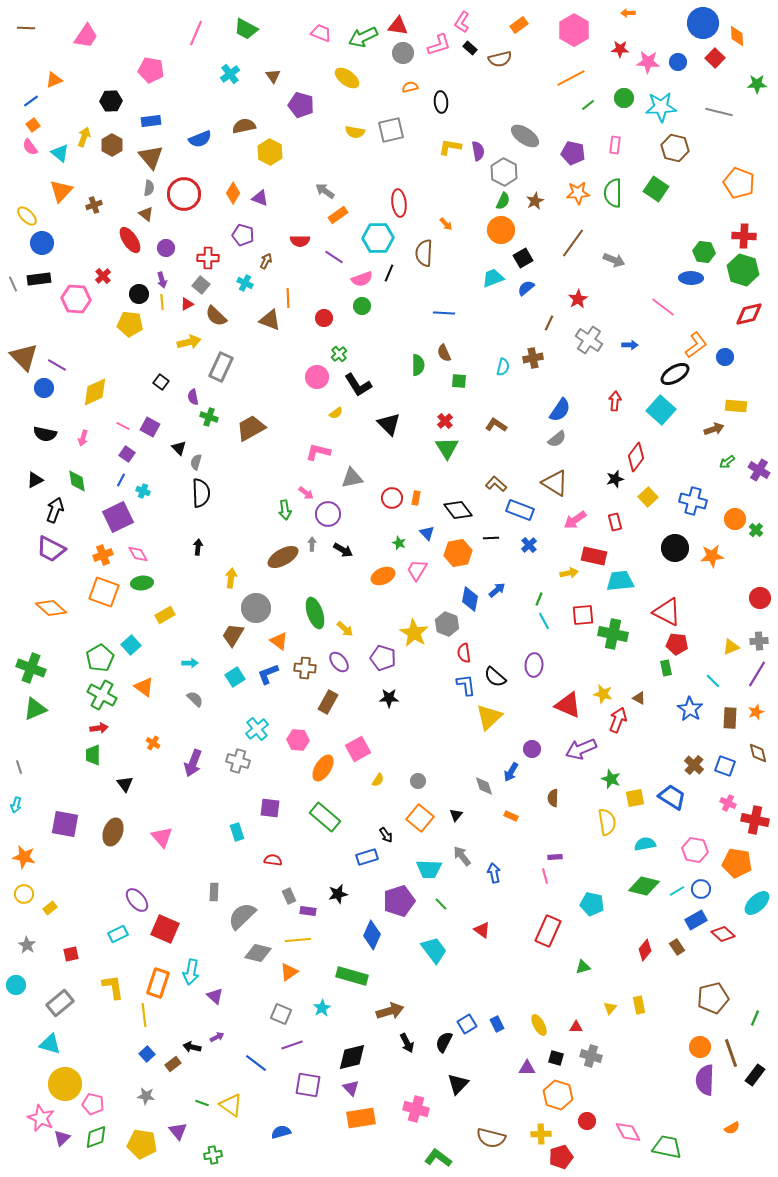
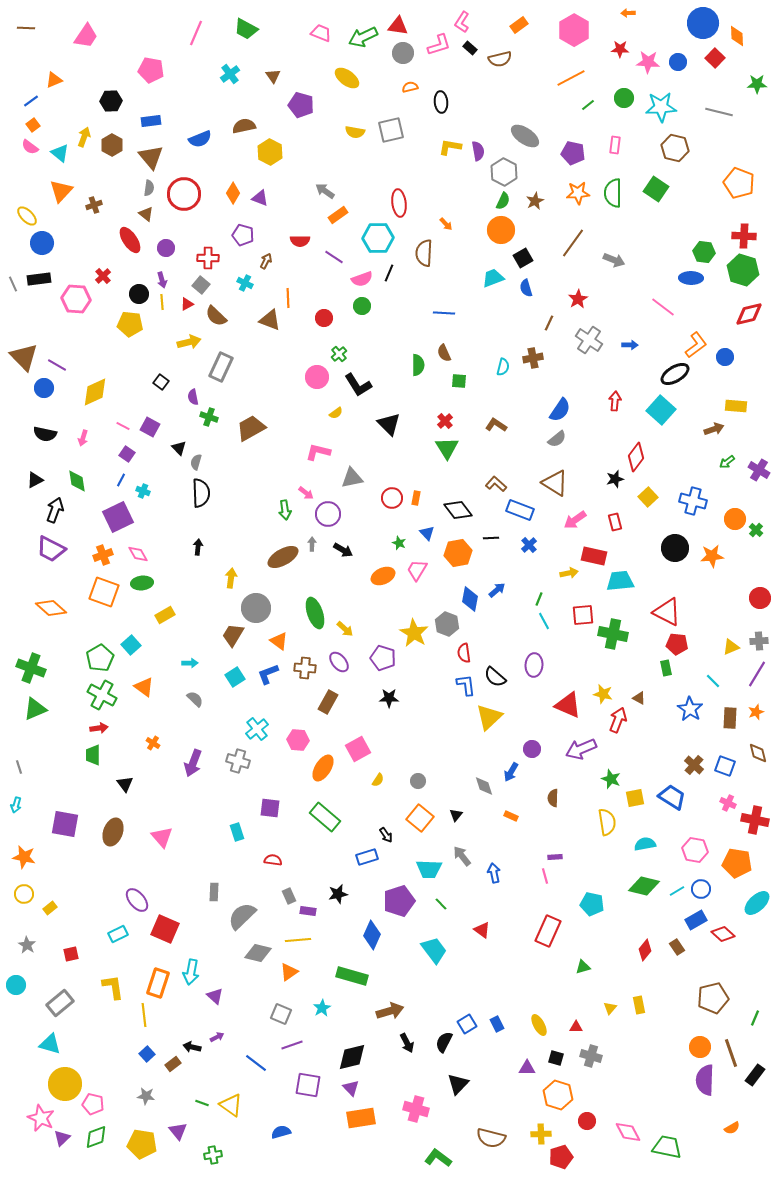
pink semicircle at (30, 147): rotated 18 degrees counterclockwise
blue semicircle at (526, 288): rotated 66 degrees counterclockwise
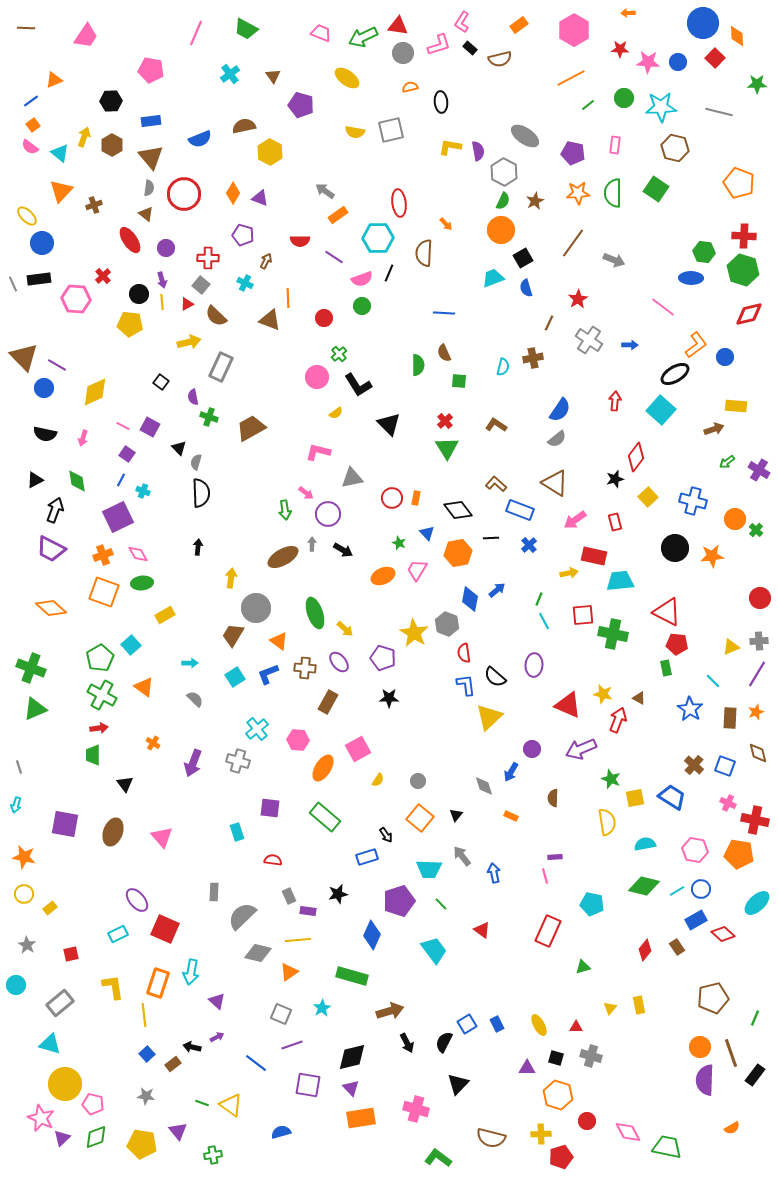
orange pentagon at (737, 863): moved 2 px right, 9 px up
purple triangle at (215, 996): moved 2 px right, 5 px down
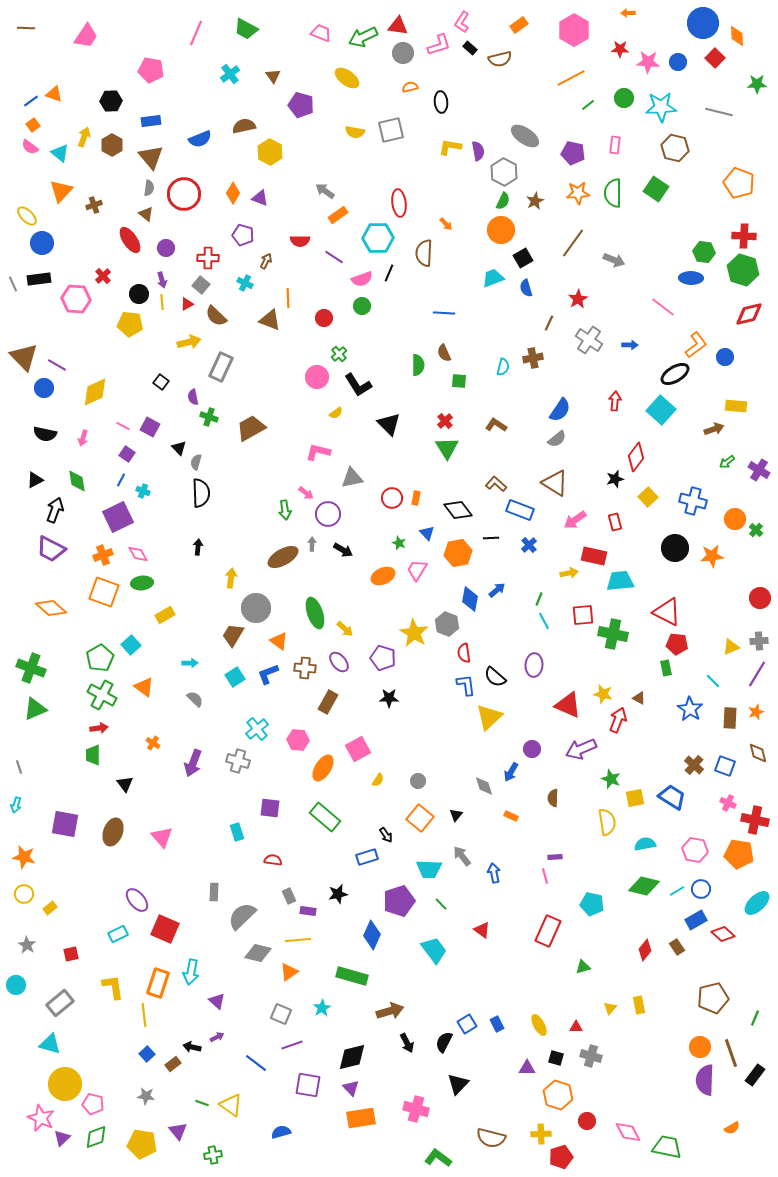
orange triangle at (54, 80): moved 14 px down; rotated 42 degrees clockwise
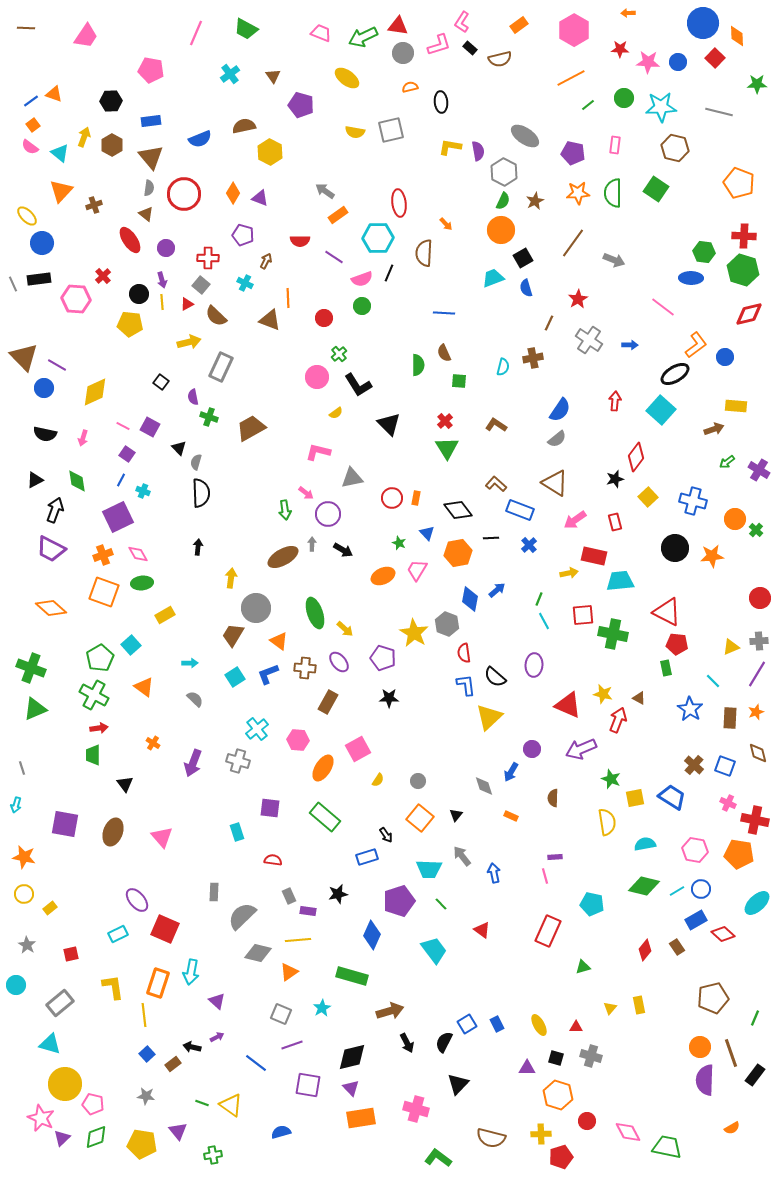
green cross at (102, 695): moved 8 px left
gray line at (19, 767): moved 3 px right, 1 px down
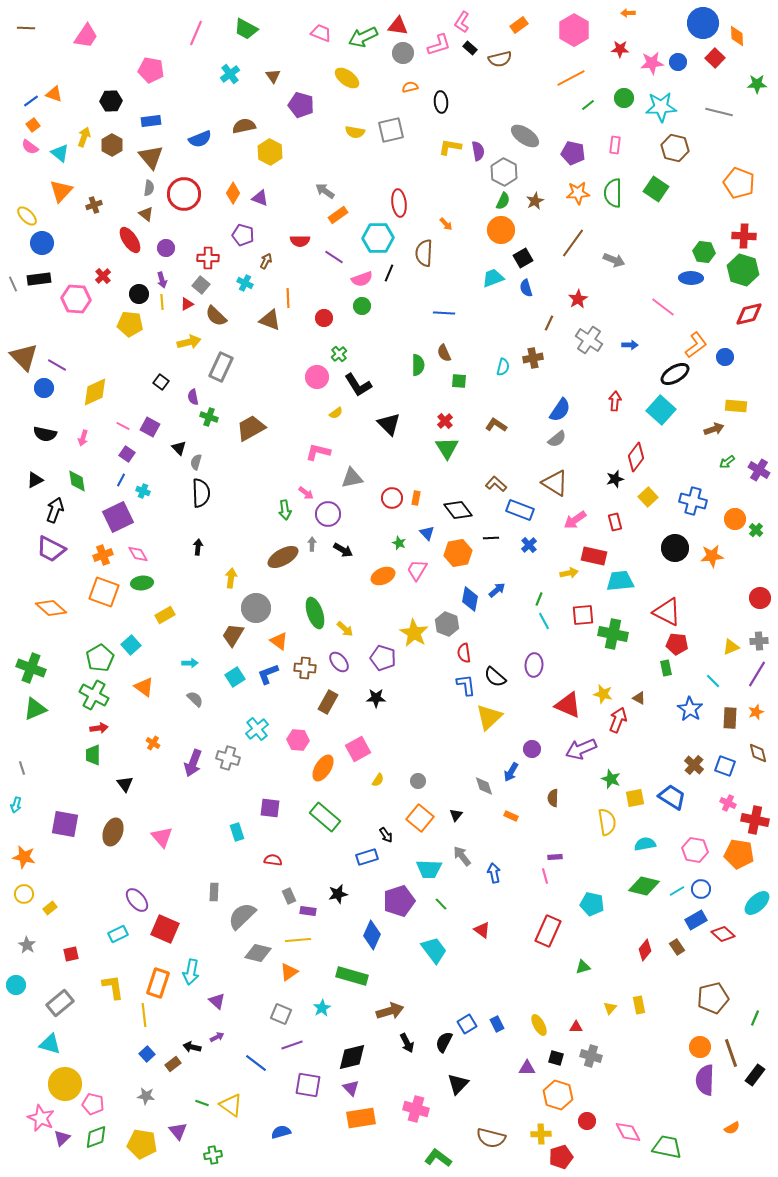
pink star at (648, 62): moved 4 px right, 1 px down; rotated 10 degrees counterclockwise
black star at (389, 698): moved 13 px left
gray cross at (238, 761): moved 10 px left, 3 px up
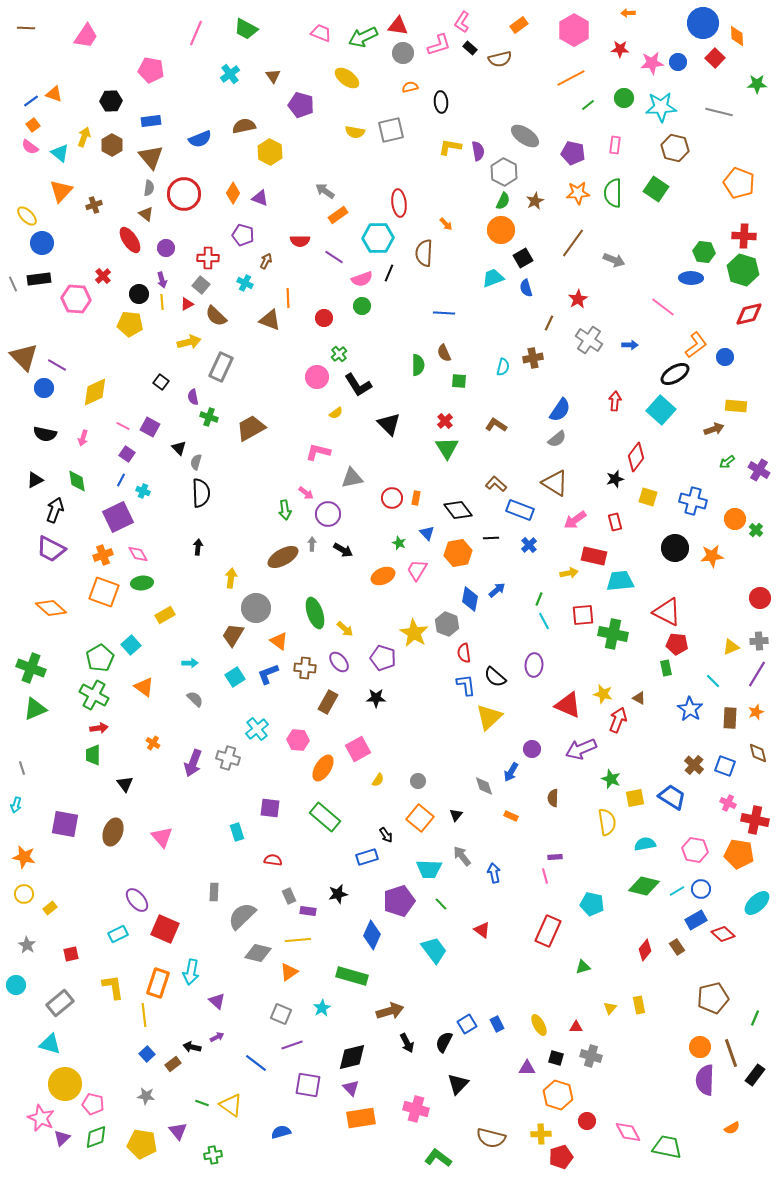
yellow square at (648, 497): rotated 30 degrees counterclockwise
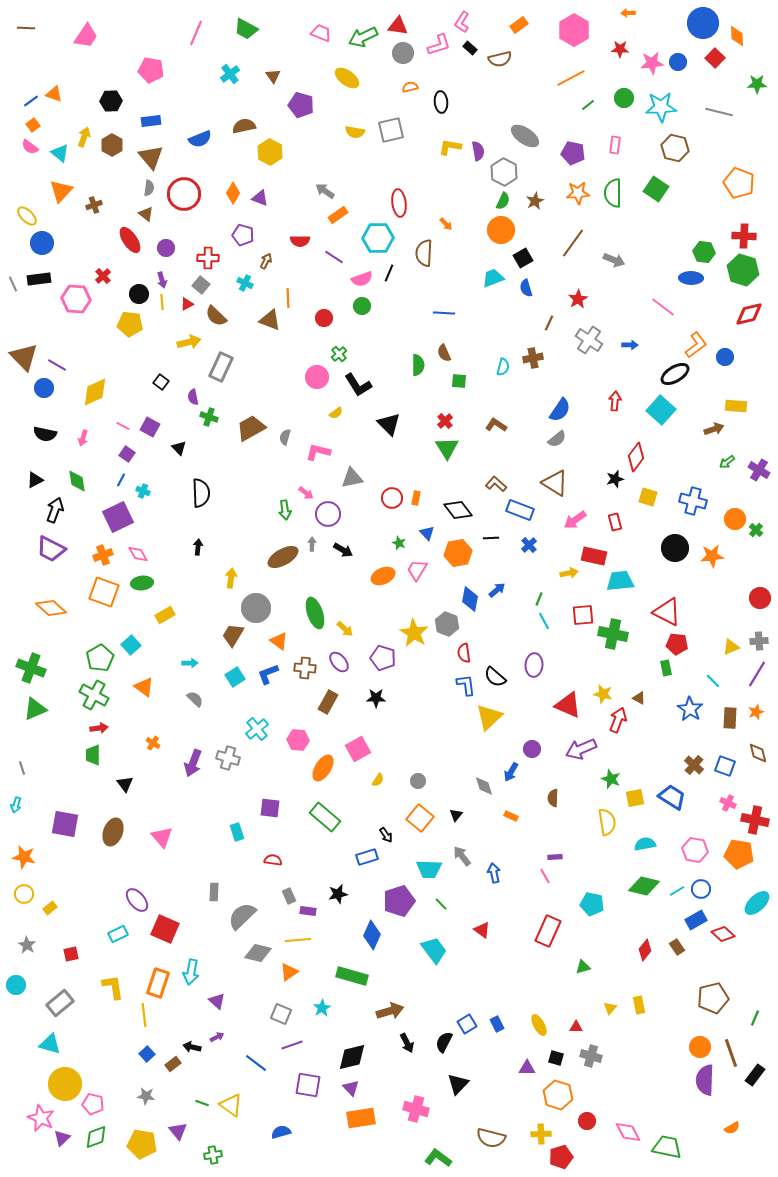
gray semicircle at (196, 462): moved 89 px right, 25 px up
pink line at (545, 876): rotated 14 degrees counterclockwise
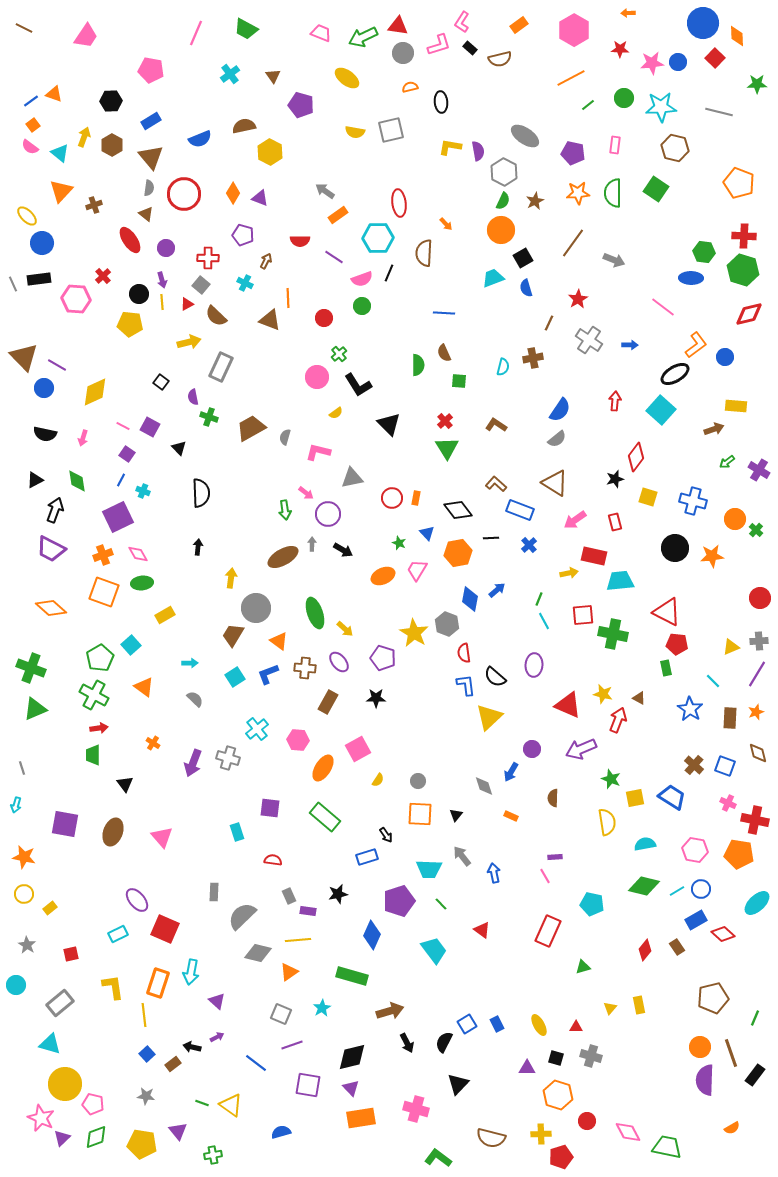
brown line at (26, 28): moved 2 px left; rotated 24 degrees clockwise
blue rectangle at (151, 121): rotated 24 degrees counterclockwise
orange square at (420, 818): moved 4 px up; rotated 36 degrees counterclockwise
